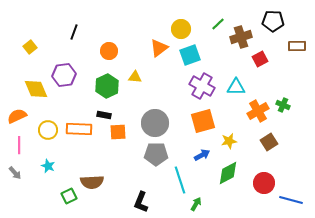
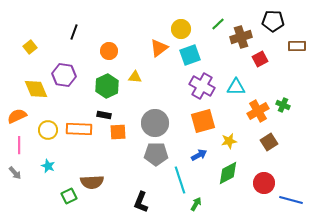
purple hexagon at (64, 75): rotated 15 degrees clockwise
blue arrow at (202, 155): moved 3 px left
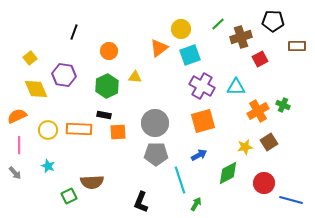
yellow square at (30, 47): moved 11 px down
yellow star at (229, 141): moved 16 px right, 6 px down
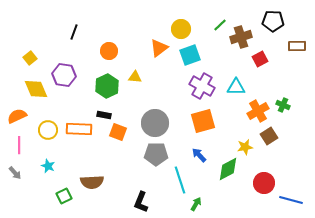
green line at (218, 24): moved 2 px right, 1 px down
orange square at (118, 132): rotated 24 degrees clockwise
brown square at (269, 142): moved 6 px up
blue arrow at (199, 155): rotated 105 degrees counterclockwise
green diamond at (228, 173): moved 4 px up
green square at (69, 196): moved 5 px left
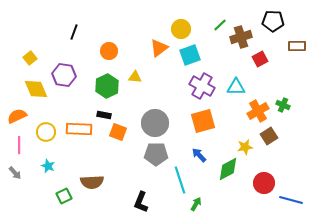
yellow circle at (48, 130): moved 2 px left, 2 px down
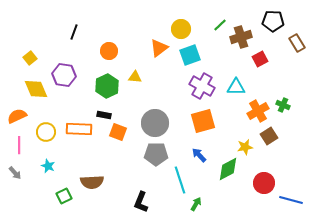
brown rectangle at (297, 46): moved 3 px up; rotated 60 degrees clockwise
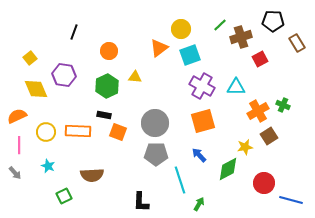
orange rectangle at (79, 129): moved 1 px left, 2 px down
brown semicircle at (92, 182): moved 7 px up
black L-shape at (141, 202): rotated 20 degrees counterclockwise
green arrow at (196, 204): moved 3 px right
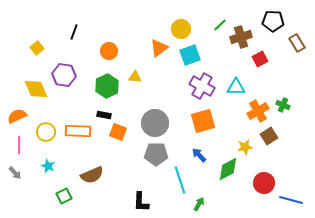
yellow square at (30, 58): moved 7 px right, 10 px up
brown semicircle at (92, 175): rotated 20 degrees counterclockwise
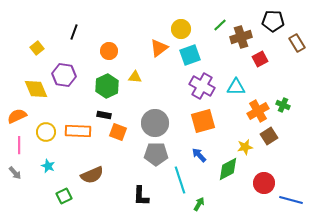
black L-shape at (141, 202): moved 6 px up
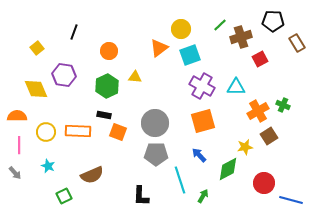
orange semicircle at (17, 116): rotated 24 degrees clockwise
green arrow at (199, 204): moved 4 px right, 8 px up
